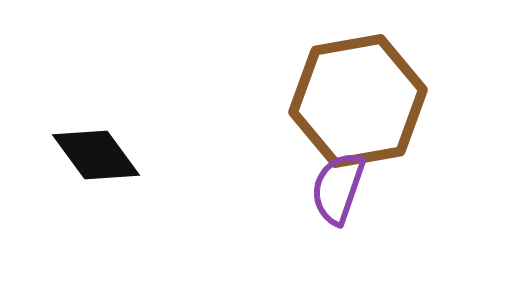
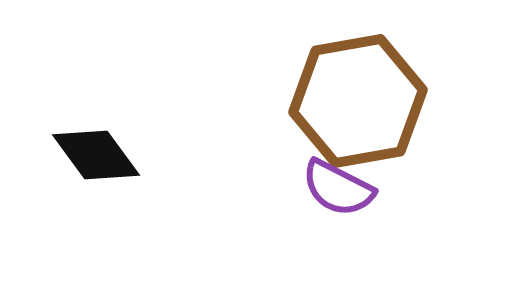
purple semicircle: rotated 82 degrees counterclockwise
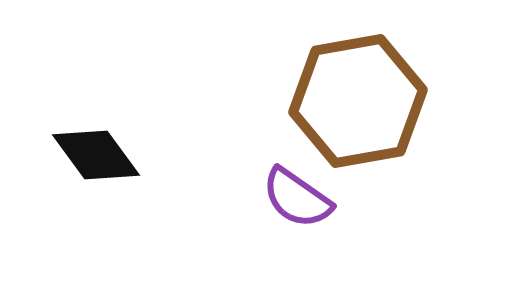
purple semicircle: moved 41 px left, 10 px down; rotated 8 degrees clockwise
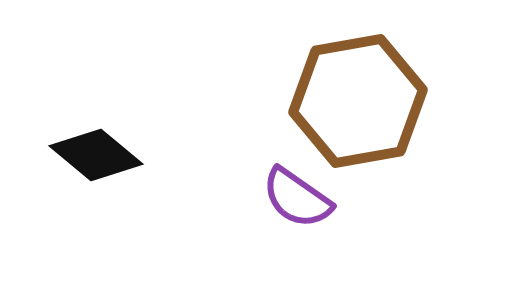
black diamond: rotated 14 degrees counterclockwise
